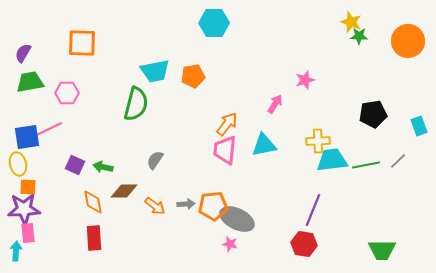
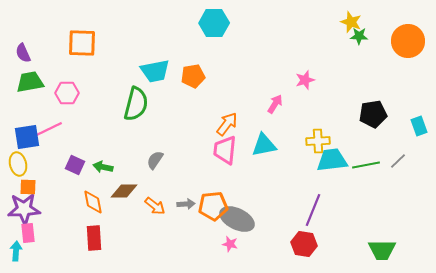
purple semicircle at (23, 53): rotated 54 degrees counterclockwise
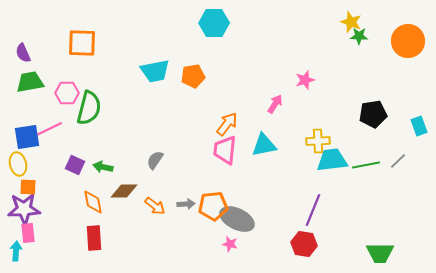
green semicircle at (136, 104): moved 47 px left, 4 px down
green trapezoid at (382, 250): moved 2 px left, 3 px down
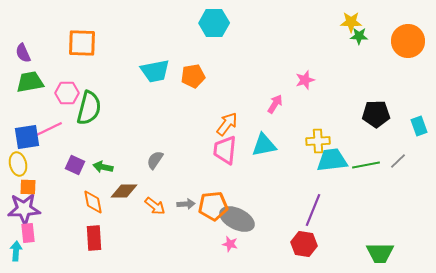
yellow star at (351, 22): rotated 20 degrees counterclockwise
black pentagon at (373, 114): moved 3 px right; rotated 8 degrees clockwise
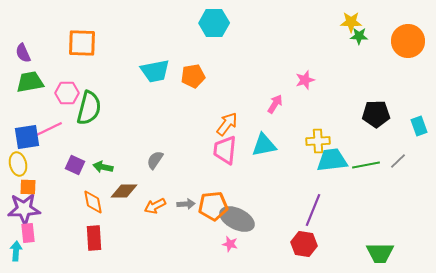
orange arrow at (155, 206): rotated 115 degrees clockwise
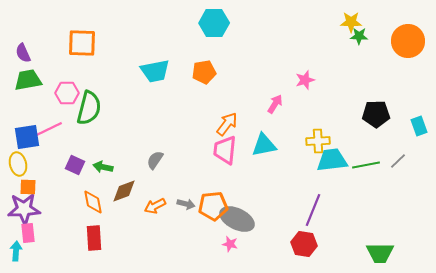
orange pentagon at (193, 76): moved 11 px right, 4 px up
green trapezoid at (30, 82): moved 2 px left, 2 px up
brown diamond at (124, 191): rotated 20 degrees counterclockwise
gray arrow at (186, 204): rotated 18 degrees clockwise
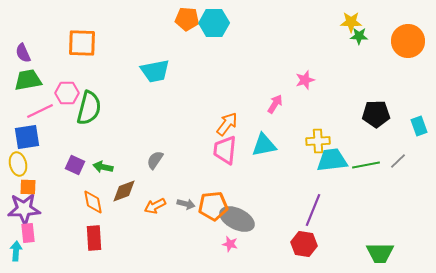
orange pentagon at (204, 72): moved 17 px left, 53 px up; rotated 15 degrees clockwise
pink line at (49, 129): moved 9 px left, 18 px up
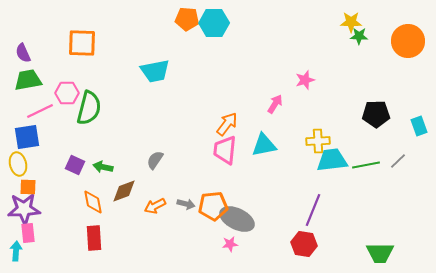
pink star at (230, 244): rotated 21 degrees counterclockwise
